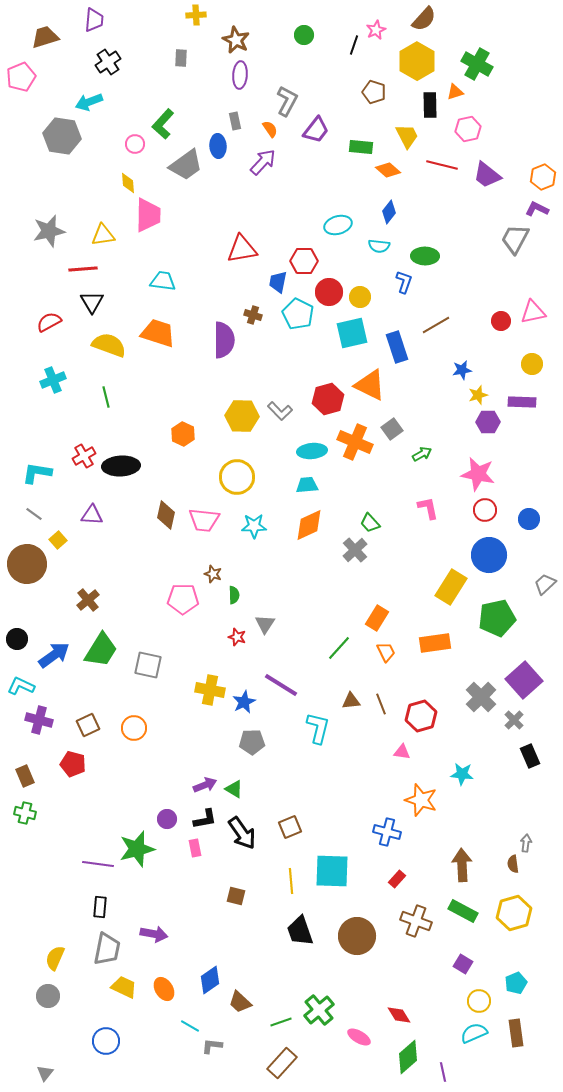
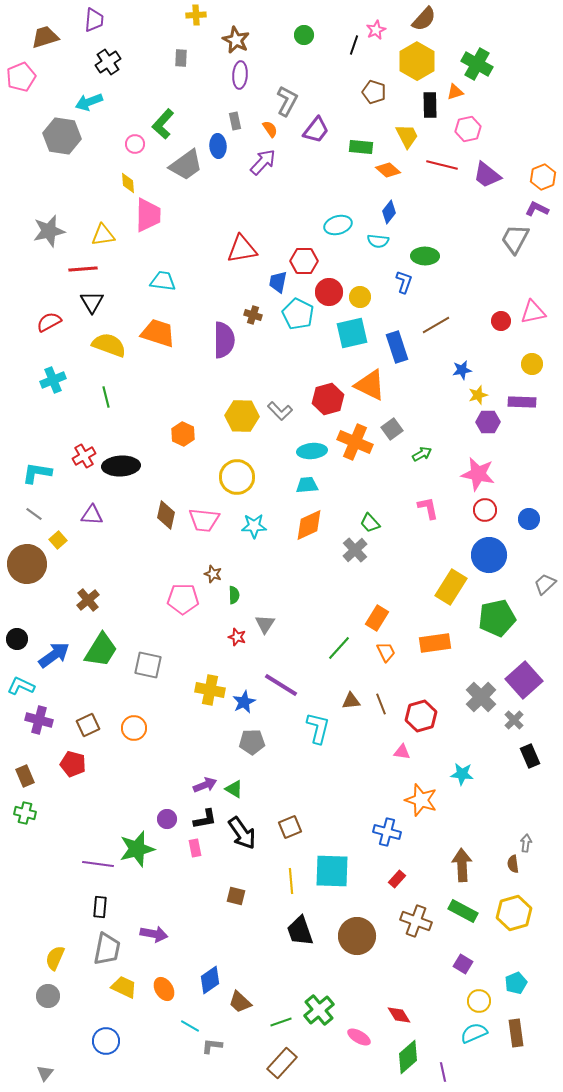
cyan semicircle at (379, 246): moved 1 px left, 5 px up
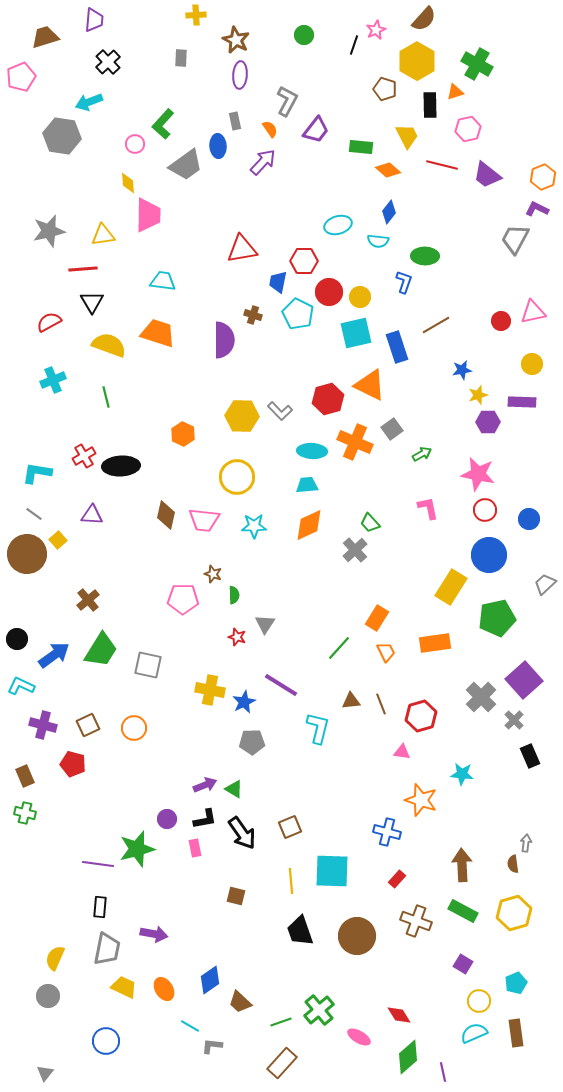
black cross at (108, 62): rotated 10 degrees counterclockwise
brown pentagon at (374, 92): moved 11 px right, 3 px up
cyan square at (352, 333): moved 4 px right
cyan ellipse at (312, 451): rotated 8 degrees clockwise
brown circle at (27, 564): moved 10 px up
purple cross at (39, 720): moved 4 px right, 5 px down
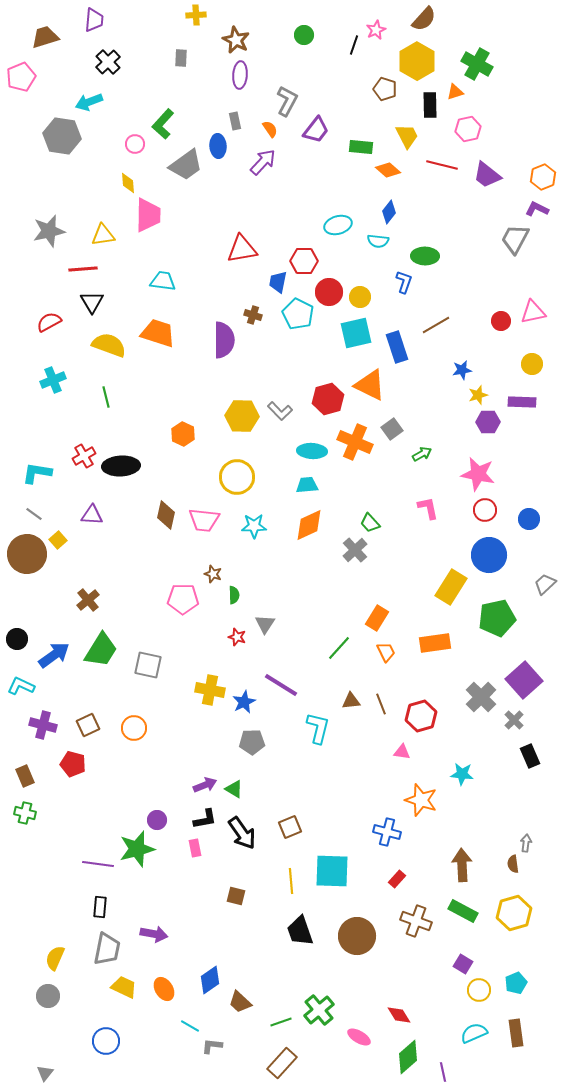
purple circle at (167, 819): moved 10 px left, 1 px down
yellow circle at (479, 1001): moved 11 px up
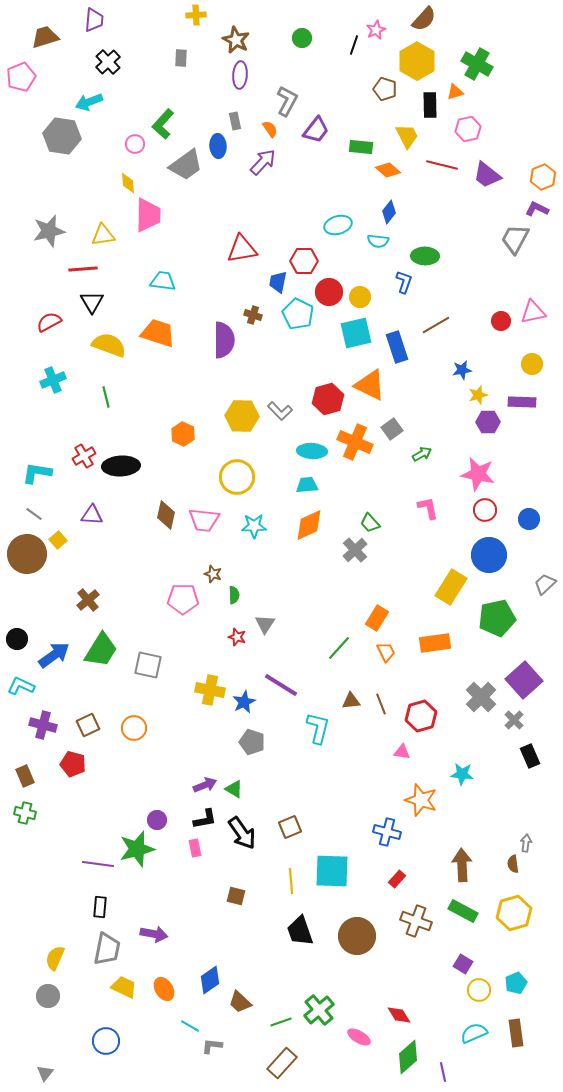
green circle at (304, 35): moved 2 px left, 3 px down
gray pentagon at (252, 742): rotated 20 degrees clockwise
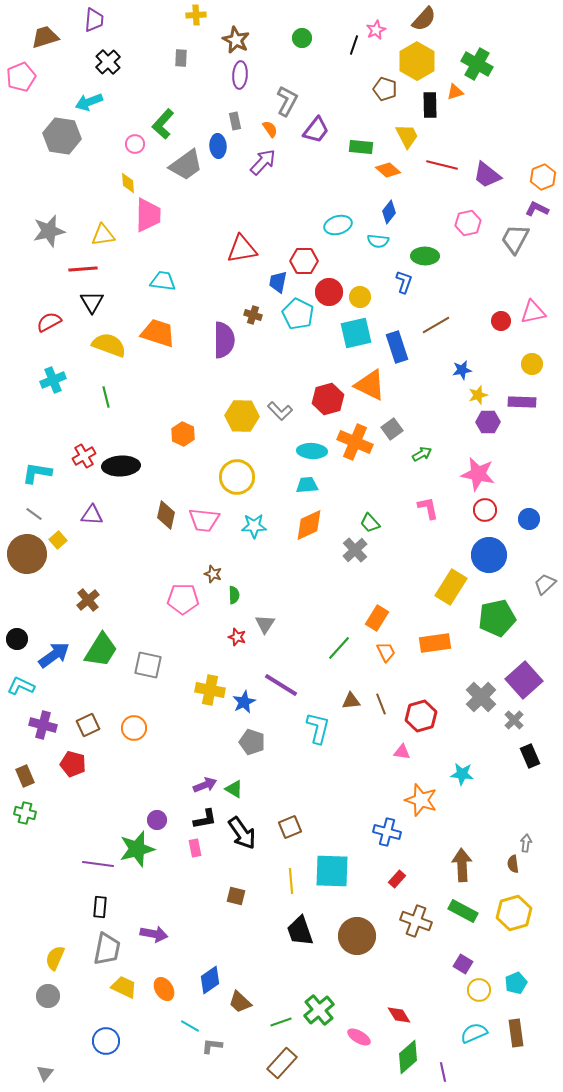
pink hexagon at (468, 129): moved 94 px down
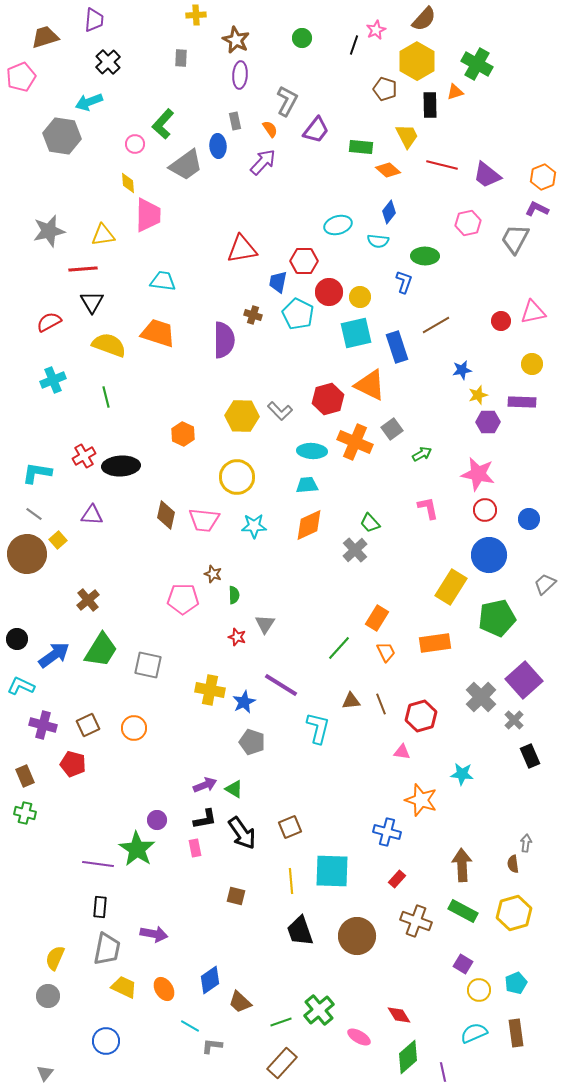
green star at (137, 849): rotated 24 degrees counterclockwise
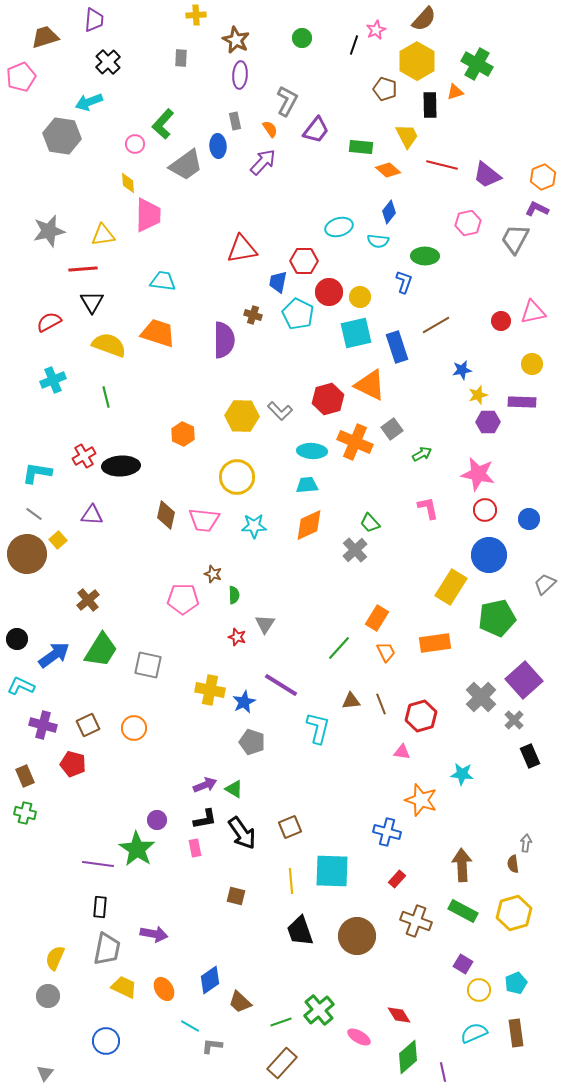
cyan ellipse at (338, 225): moved 1 px right, 2 px down
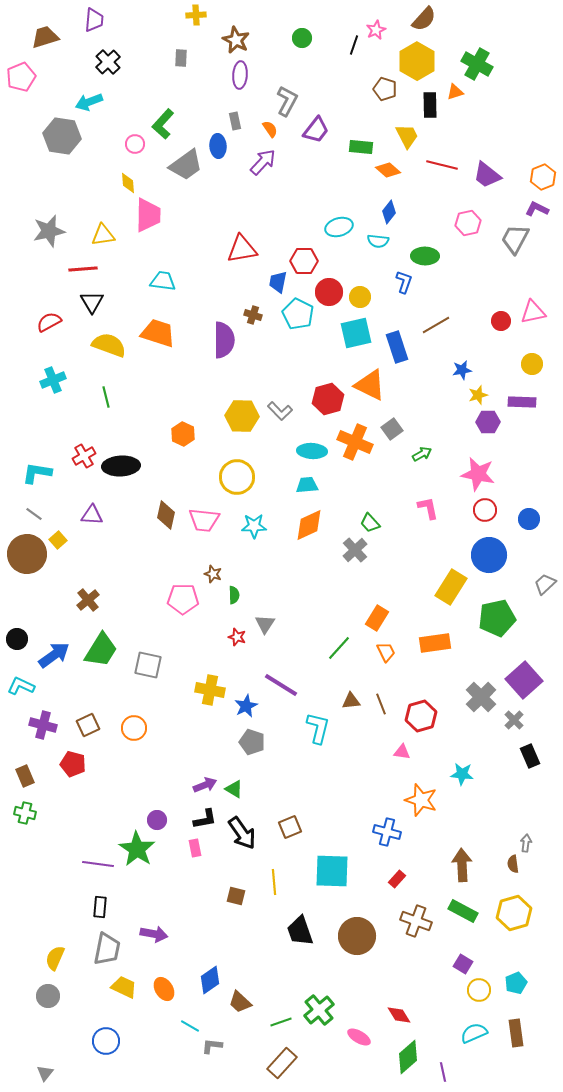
blue star at (244, 702): moved 2 px right, 4 px down
yellow line at (291, 881): moved 17 px left, 1 px down
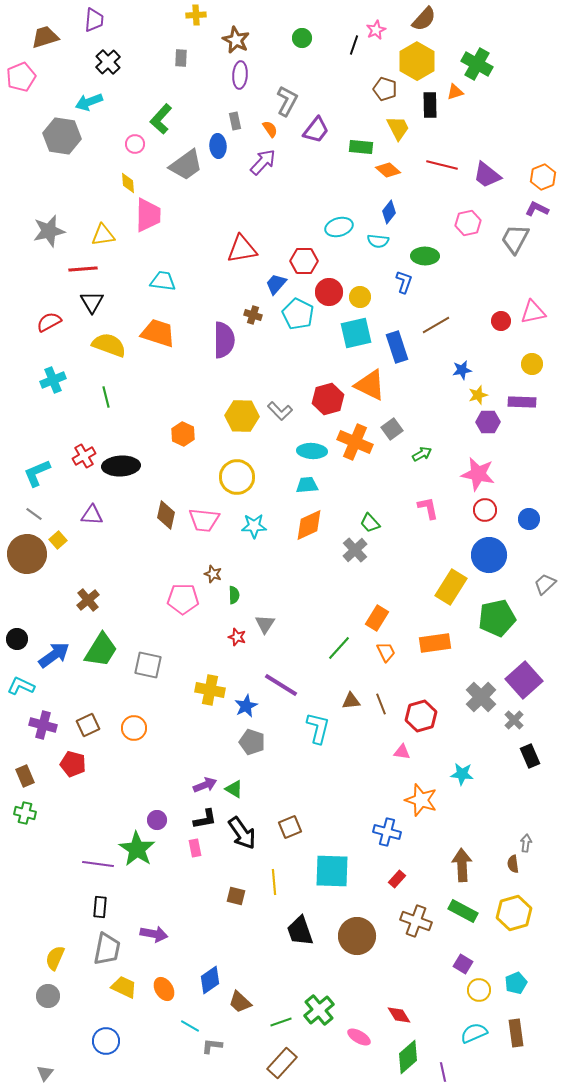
green L-shape at (163, 124): moved 2 px left, 5 px up
yellow trapezoid at (407, 136): moved 9 px left, 8 px up
blue trapezoid at (278, 282): moved 2 px left, 2 px down; rotated 30 degrees clockwise
cyan L-shape at (37, 473): rotated 32 degrees counterclockwise
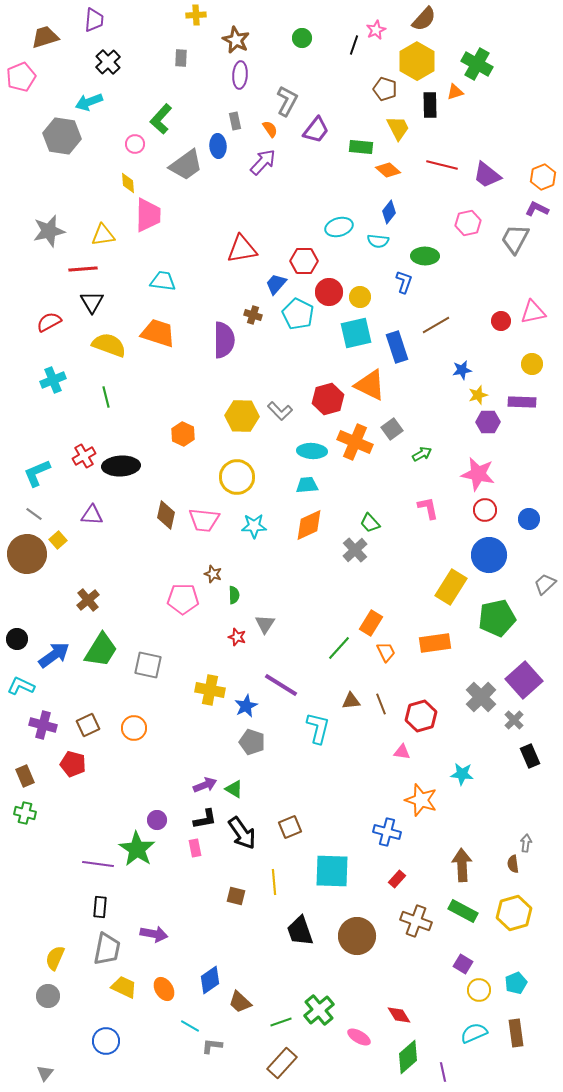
orange rectangle at (377, 618): moved 6 px left, 5 px down
